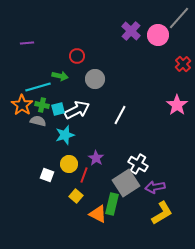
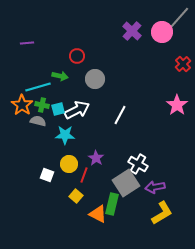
purple cross: moved 1 px right
pink circle: moved 4 px right, 3 px up
cyan star: rotated 18 degrees clockwise
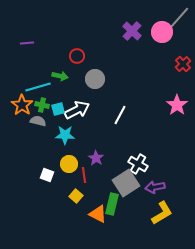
red line: rotated 28 degrees counterclockwise
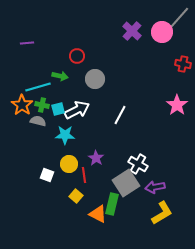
red cross: rotated 35 degrees counterclockwise
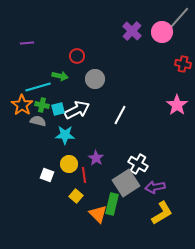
orange triangle: rotated 18 degrees clockwise
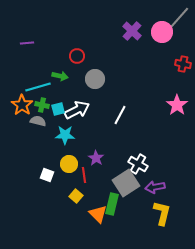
yellow L-shape: rotated 45 degrees counterclockwise
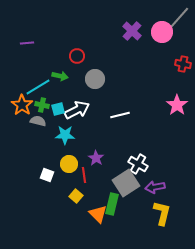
cyan line: rotated 15 degrees counterclockwise
white line: rotated 48 degrees clockwise
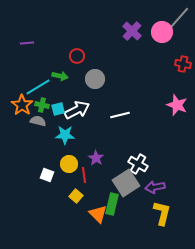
pink star: rotated 15 degrees counterclockwise
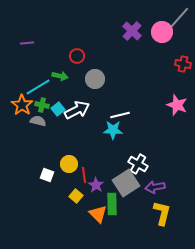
cyan square: rotated 24 degrees counterclockwise
cyan star: moved 48 px right, 5 px up
purple star: moved 27 px down
green rectangle: rotated 15 degrees counterclockwise
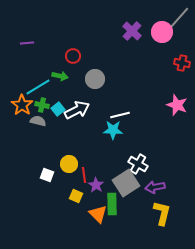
red circle: moved 4 px left
red cross: moved 1 px left, 1 px up
yellow square: rotated 16 degrees counterclockwise
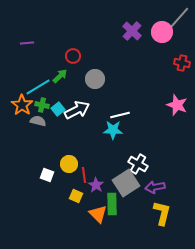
green arrow: rotated 56 degrees counterclockwise
